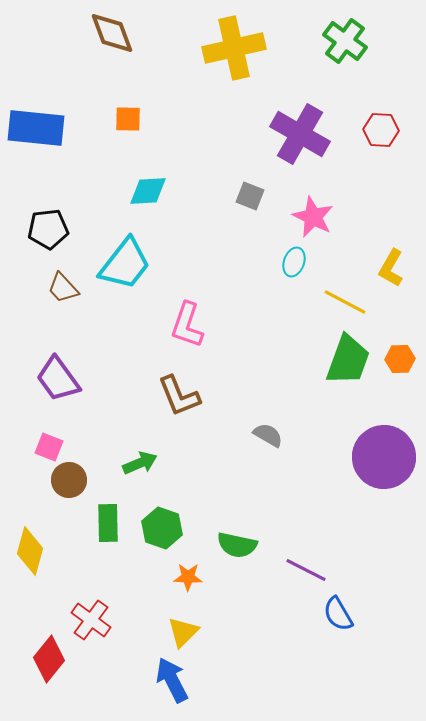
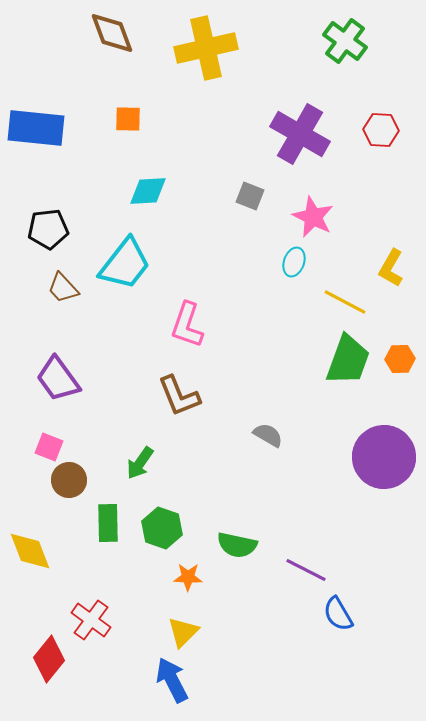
yellow cross: moved 28 px left
green arrow: rotated 148 degrees clockwise
yellow diamond: rotated 36 degrees counterclockwise
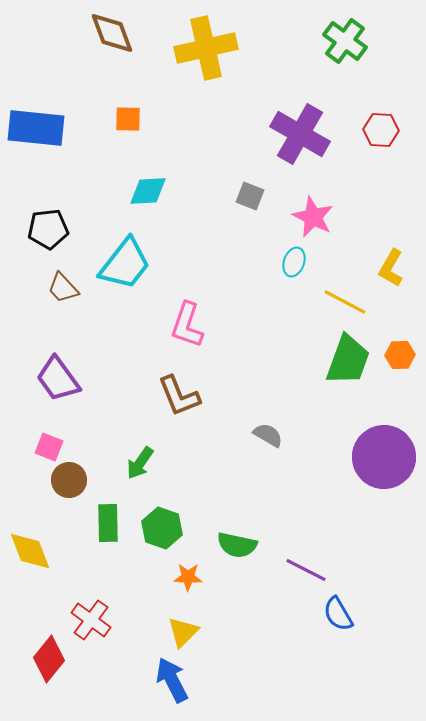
orange hexagon: moved 4 px up
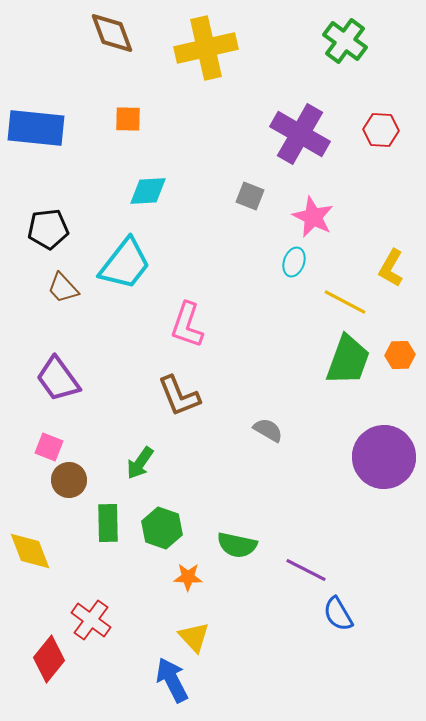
gray semicircle: moved 5 px up
yellow triangle: moved 11 px right, 5 px down; rotated 28 degrees counterclockwise
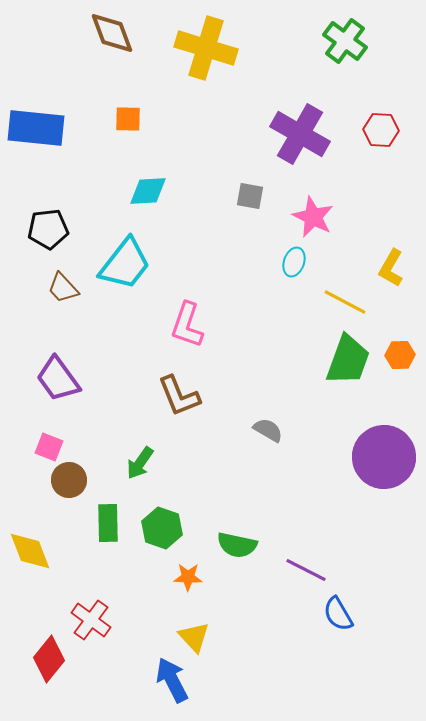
yellow cross: rotated 30 degrees clockwise
gray square: rotated 12 degrees counterclockwise
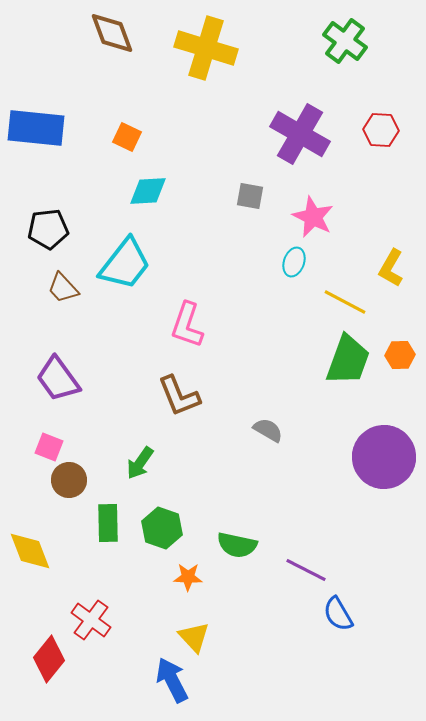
orange square: moved 1 px left, 18 px down; rotated 24 degrees clockwise
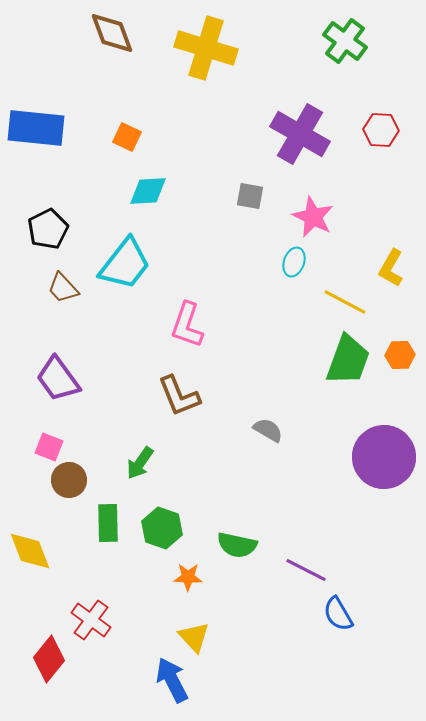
black pentagon: rotated 21 degrees counterclockwise
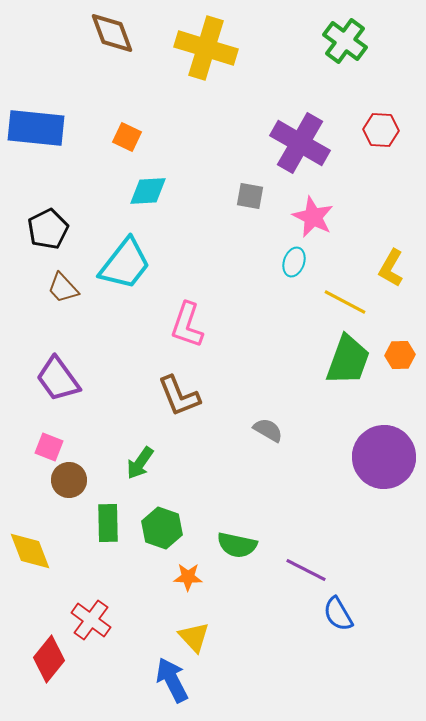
purple cross: moved 9 px down
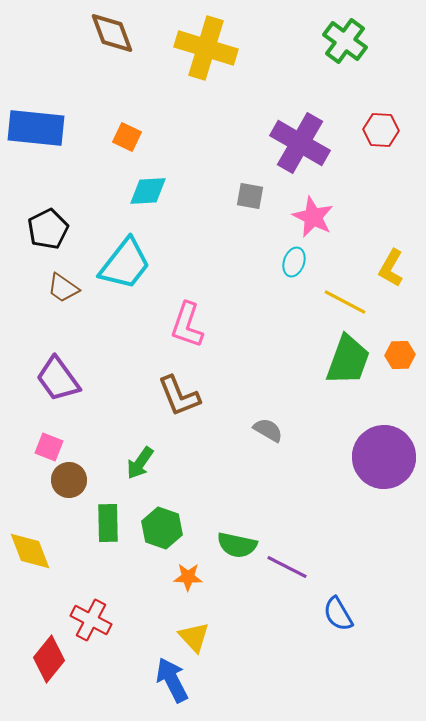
brown trapezoid: rotated 12 degrees counterclockwise
purple line: moved 19 px left, 3 px up
red cross: rotated 9 degrees counterclockwise
